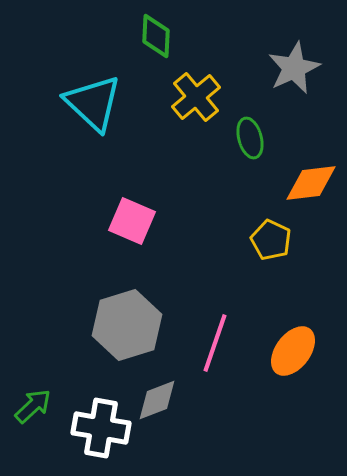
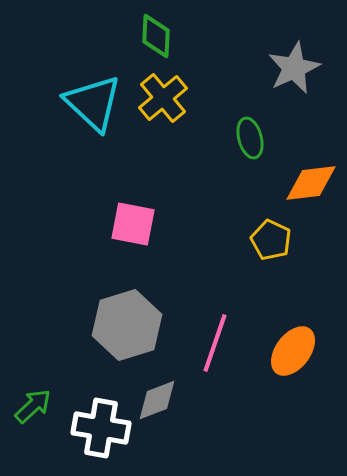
yellow cross: moved 33 px left, 1 px down
pink square: moved 1 px right, 3 px down; rotated 12 degrees counterclockwise
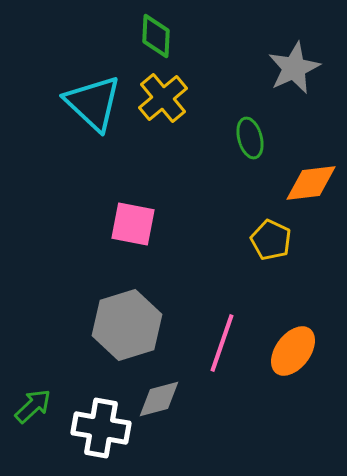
pink line: moved 7 px right
gray diamond: moved 2 px right, 1 px up; rotated 6 degrees clockwise
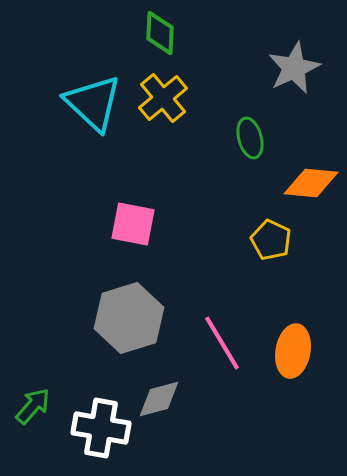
green diamond: moved 4 px right, 3 px up
orange diamond: rotated 12 degrees clockwise
gray hexagon: moved 2 px right, 7 px up
pink line: rotated 50 degrees counterclockwise
orange ellipse: rotated 27 degrees counterclockwise
green arrow: rotated 6 degrees counterclockwise
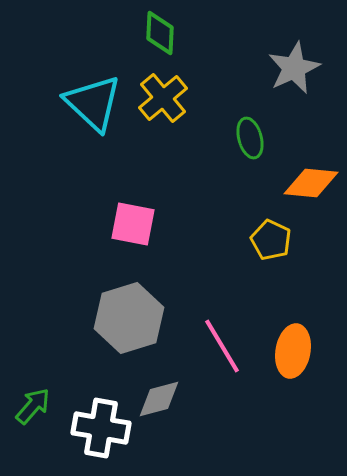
pink line: moved 3 px down
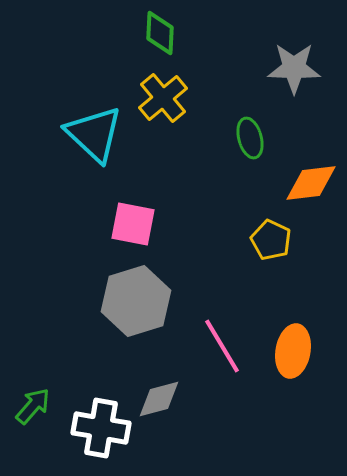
gray star: rotated 26 degrees clockwise
cyan triangle: moved 1 px right, 31 px down
orange diamond: rotated 12 degrees counterclockwise
gray hexagon: moved 7 px right, 17 px up
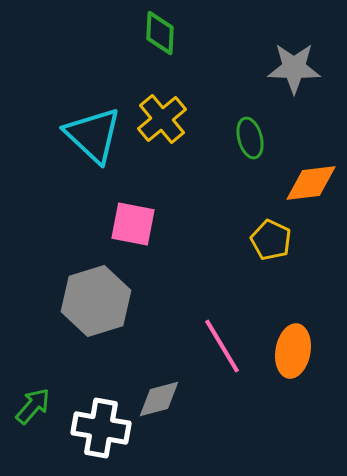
yellow cross: moved 1 px left, 21 px down
cyan triangle: moved 1 px left, 1 px down
gray hexagon: moved 40 px left
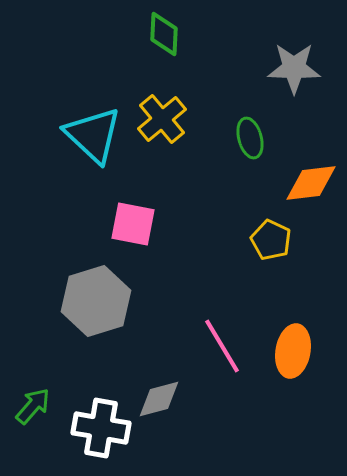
green diamond: moved 4 px right, 1 px down
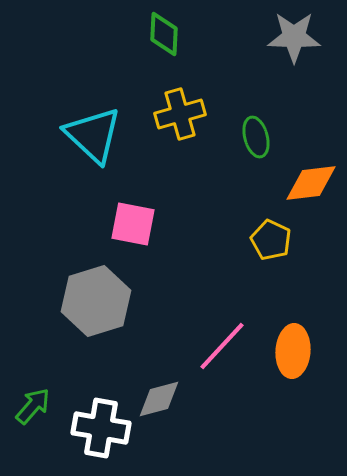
gray star: moved 31 px up
yellow cross: moved 18 px right, 5 px up; rotated 24 degrees clockwise
green ellipse: moved 6 px right, 1 px up
pink line: rotated 74 degrees clockwise
orange ellipse: rotated 6 degrees counterclockwise
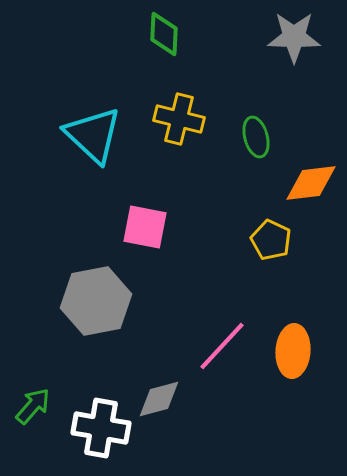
yellow cross: moved 1 px left, 5 px down; rotated 30 degrees clockwise
pink square: moved 12 px right, 3 px down
gray hexagon: rotated 6 degrees clockwise
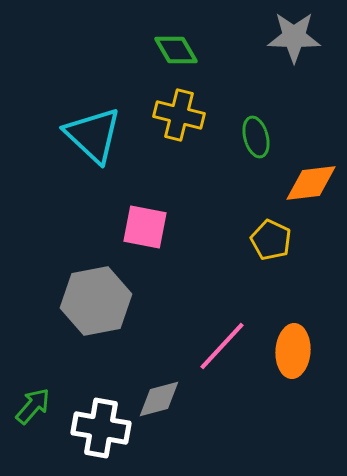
green diamond: moved 12 px right, 16 px down; rotated 33 degrees counterclockwise
yellow cross: moved 4 px up
